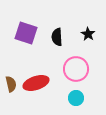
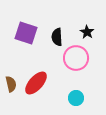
black star: moved 1 px left, 2 px up
pink circle: moved 11 px up
red ellipse: rotated 30 degrees counterclockwise
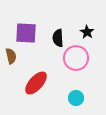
purple square: rotated 15 degrees counterclockwise
black semicircle: moved 1 px right, 1 px down
brown semicircle: moved 28 px up
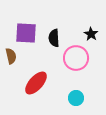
black star: moved 4 px right, 2 px down
black semicircle: moved 4 px left
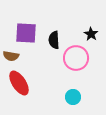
black semicircle: moved 2 px down
brown semicircle: rotated 112 degrees clockwise
red ellipse: moved 17 px left; rotated 75 degrees counterclockwise
cyan circle: moved 3 px left, 1 px up
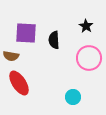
black star: moved 5 px left, 8 px up
pink circle: moved 13 px right
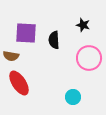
black star: moved 3 px left, 1 px up; rotated 16 degrees counterclockwise
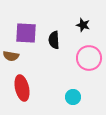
red ellipse: moved 3 px right, 5 px down; rotated 20 degrees clockwise
